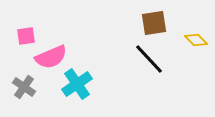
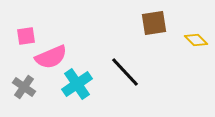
black line: moved 24 px left, 13 px down
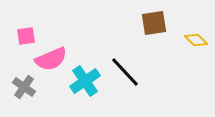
pink semicircle: moved 2 px down
cyan cross: moved 8 px right, 3 px up
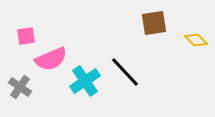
gray cross: moved 4 px left
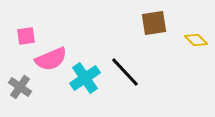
cyan cross: moved 3 px up
